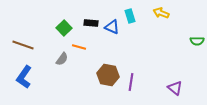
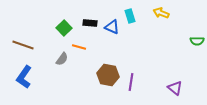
black rectangle: moved 1 px left
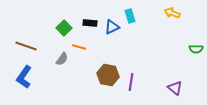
yellow arrow: moved 11 px right
blue triangle: rotated 49 degrees counterclockwise
green semicircle: moved 1 px left, 8 px down
brown line: moved 3 px right, 1 px down
